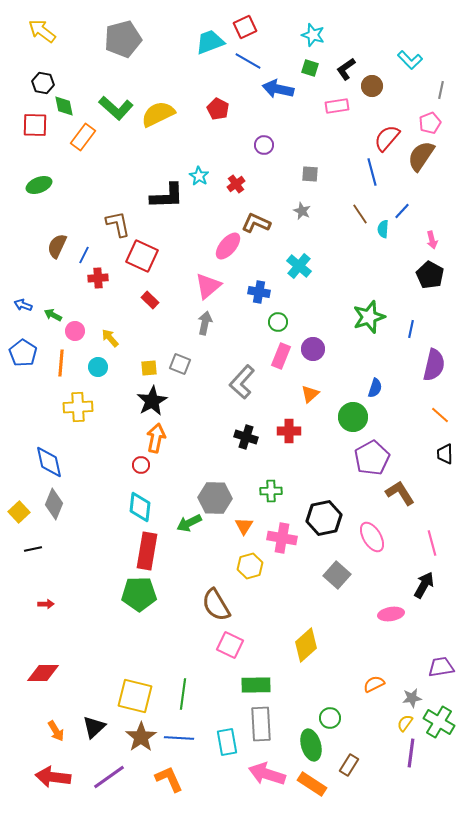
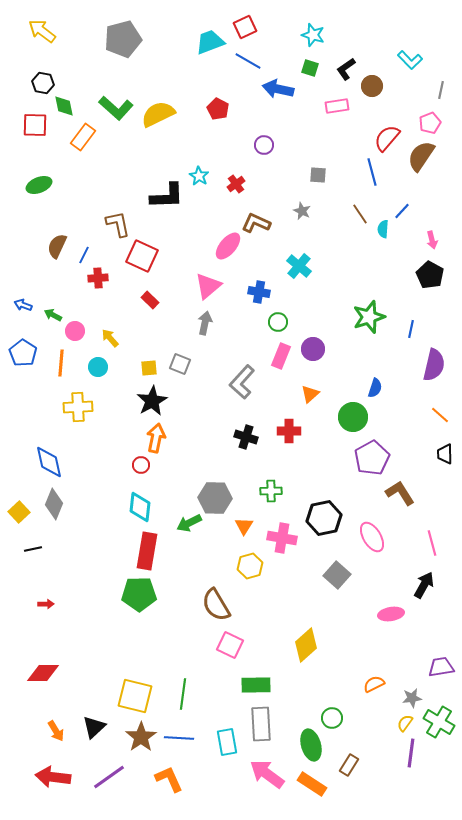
gray square at (310, 174): moved 8 px right, 1 px down
green circle at (330, 718): moved 2 px right
pink arrow at (267, 774): rotated 18 degrees clockwise
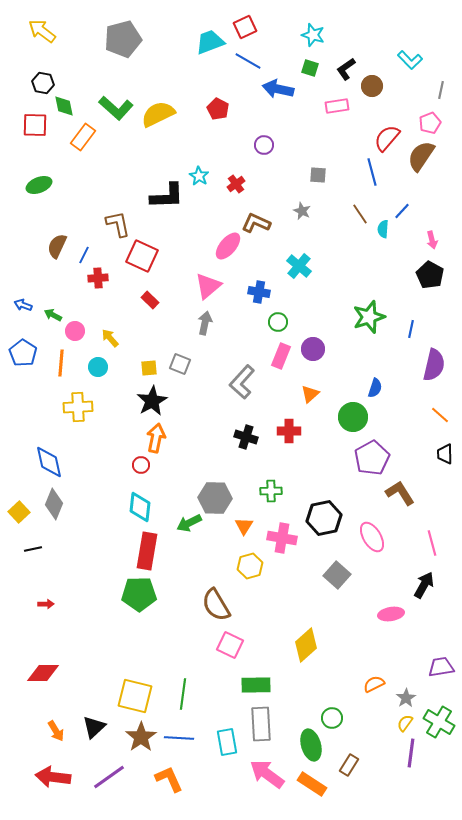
gray star at (412, 698): moved 6 px left; rotated 24 degrees counterclockwise
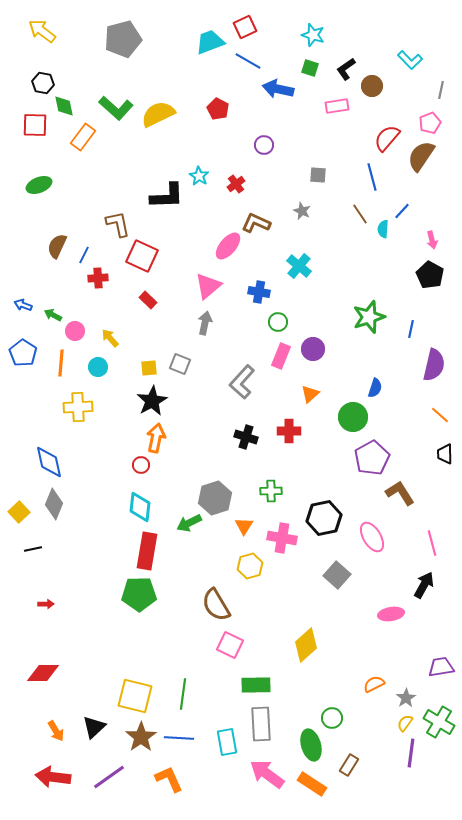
blue line at (372, 172): moved 5 px down
red rectangle at (150, 300): moved 2 px left
gray hexagon at (215, 498): rotated 20 degrees counterclockwise
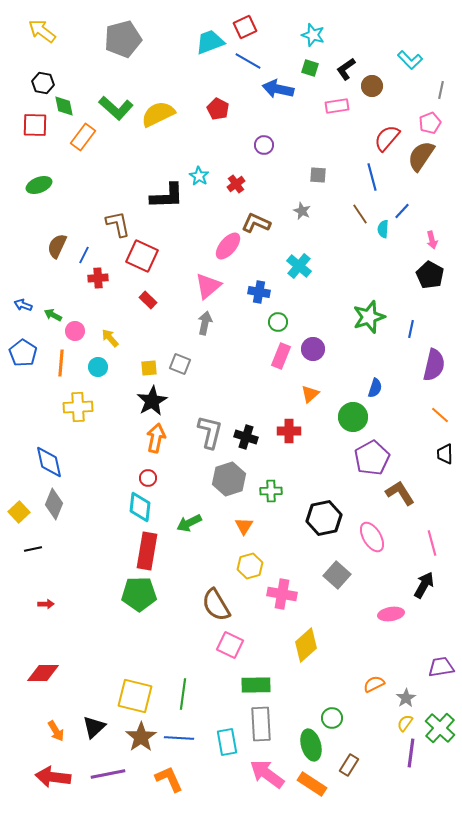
gray L-shape at (242, 382): moved 32 px left, 50 px down; rotated 152 degrees clockwise
red circle at (141, 465): moved 7 px right, 13 px down
gray hexagon at (215, 498): moved 14 px right, 19 px up
pink cross at (282, 538): moved 56 px down
green cross at (439, 722): moved 1 px right, 6 px down; rotated 12 degrees clockwise
purple line at (109, 777): moved 1 px left, 3 px up; rotated 24 degrees clockwise
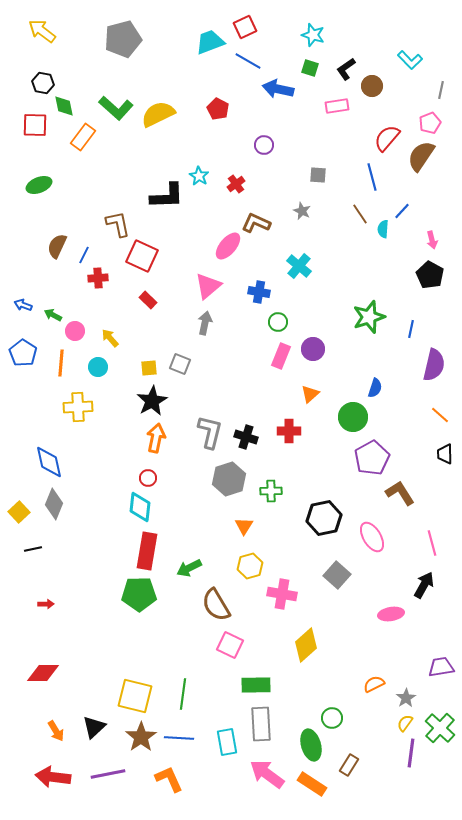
green arrow at (189, 523): moved 45 px down
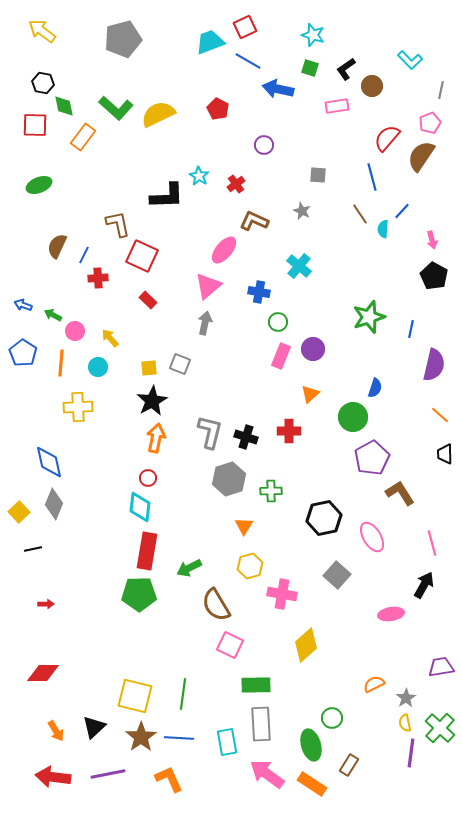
brown L-shape at (256, 223): moved 2 px left, 2 px up
pink ellipse at (228, 246): moved 4 px left, 4 px down
black pentagon at (430, 275): moved 4 px right, 1 px down
yellow semicircle at (405, 723): rotated 48 degrees counterclockwise
